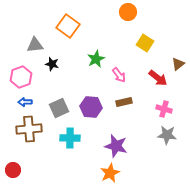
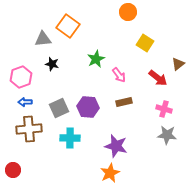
gray triangle: moved 8 px right, 6 px up
purple hexagon: moved 3 px left
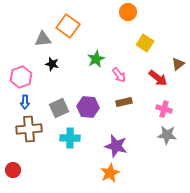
blue arrow: rotated 88 degrees counterclockwise
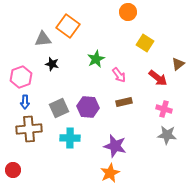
purple star: moved 1 px left
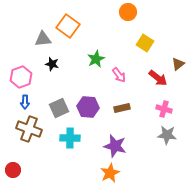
brown rectangle: moved 2 px left, 6 px down
brown cross: rotated 25 degrees clockwise
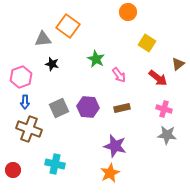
yellow square: moved 2 px right
green star: rotated 18 degrees counterclockwise
cyan cross: moved 15 px left, 26 px down; rotated 12 degrees clockwise
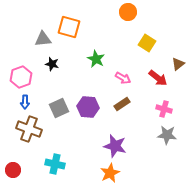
orange square: moved 1 px right, 1 px down; rotated 20 degrees counterclockwise
pink arrow: moved 4 px right, 3 px down; rotated 21 degrees counterclockwise
brown rectangle: moved 4 px up; rotated 21 degrees counterclockwise
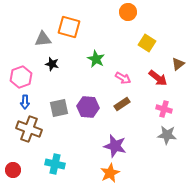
gray square: rotated 12 degrees clockwise
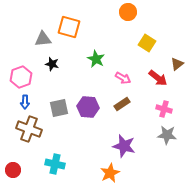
brown triangle: moved 1 px left
purple star: moved 9 px right
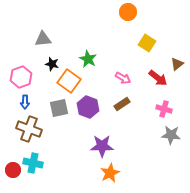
orange square: moved 54 px down; rotated 20 degrees clockwise
green star: moved 8 px left
purple hexagon: rotated 15 degrees clockwise
gray star: moved 4 px right
purple star: moved 22 px left; rotated 15 degrees counterclockwise
cyan cross: moved 22 px left, 1 px up
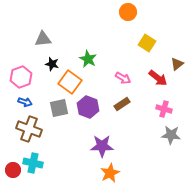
orange square: moved 1 px right, 1 px down
blue arrow: rotated 72 degrees counterclockwise
